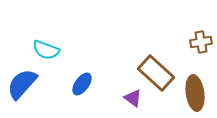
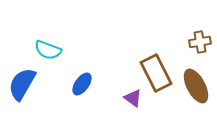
brown cross: moved 1 px left
cyan semicircle: moved 2 px right
brown rectangle: rotated 21 degrees clockwise
blue semicircle: rotated 12 degrees counterclockwise
brown ellipse: moved 1 px right, 7 px up; rotated 20 degrees counterclockwise
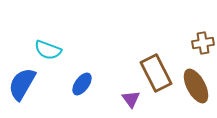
brown cross: moved 3 px right, 1 px down
purple triangle: moved 2 px left, 1 px down; rotated 18 degrees clockwise
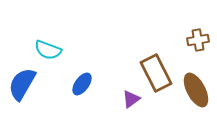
brown cross: moved 5 px left, 3 px up
brown ellipse: moved 4 px down
purple triangle: rotated 30 degrees clockwise
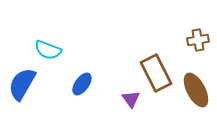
purple triangle: rotated 30 degrees counterclockwise
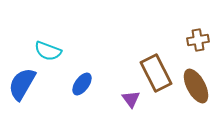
cyan semicircle: moved 1 px down
brown ellipse: moved 4 px up
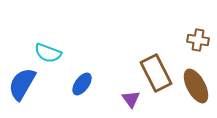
brown cross: rotated 20 degrees clockwise
cyan semicircle: moved 2 px down
